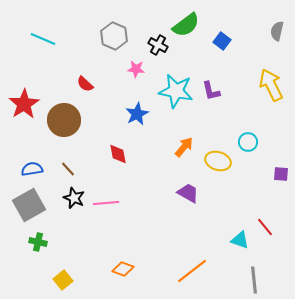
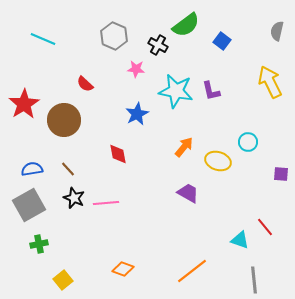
yellow arrow: moved 1 px left, 3 px up
green cross: moved 1 px right, 2 px down; rotated 24 degrees counterclockwise
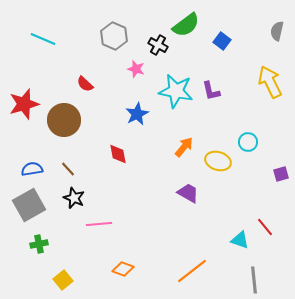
pink star: rotated 12 degrees clockwise
red star: rotated 16 degrees clockwise
purple square: rotated 21 degrees counterclockwise
pink line: moved 7 px left, 21 px down
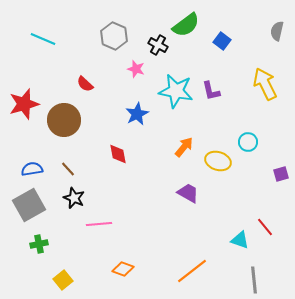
yellow arrow: moved 5 px left, 2 px down
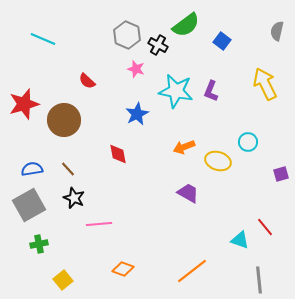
gray hexagon: moved 13 px right, 1 px up
red semicircle: moved 2 px right, 3 px up
purple L-shape: rotated 35 degrees clockwise
orange arrow: rotated 150 degrees counterclockwise
gray line: moved 5 px right
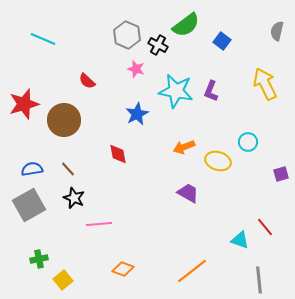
green cross: moved 15 px down
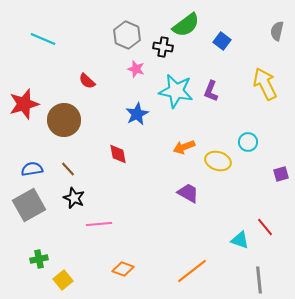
black cross: moved 5 px right, 2 px down; rotated 18 degrees counterclockwise
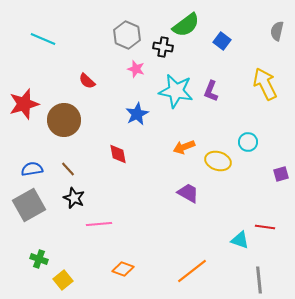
red line: rotated 42 degrees counterclockwise
green cross: rotated 30 degrees clockwise
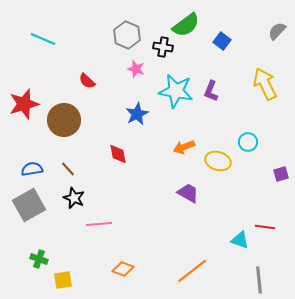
gray semicircle: rotated 30 degrees clockwise
yellow square: rotated 30 degrees clockwise
